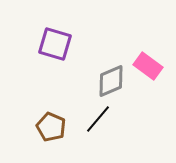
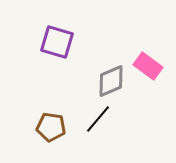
purple square: moved 2 px right, 2 px up
brown pentagon: rotated 16 degrees counterclockwise
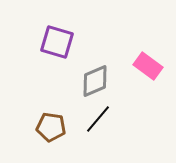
gray diamond: moved 16 px left
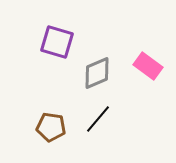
gray diamond: moved 2 px right, 8 px up
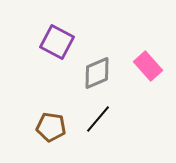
purple square: rotated 12 degrees clockwise
pink rectangle: rotated 12 degrees clockwise
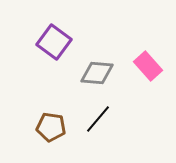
purple square: moved 3 px left; rotated 8 degrees clockwise
gray diamond: rotated 28 degrees clockwise
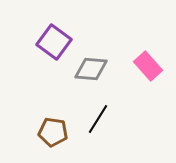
gray diamond: moved 6 px left, 4 px up
black line: rotated 8 degrees counterclockwise
brown pentagon: moved 2 px right, 5 px down
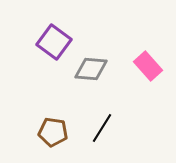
black line: moved 4 px right, 9 px down
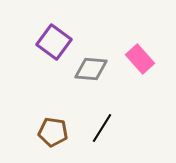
pink rectangle: moved 8 px left, 7 px up
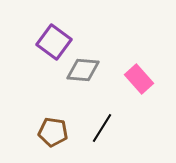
pink rectangle: moved 1 px left, 20 px down
gray diamond: moved 8 px left, 1 px down
